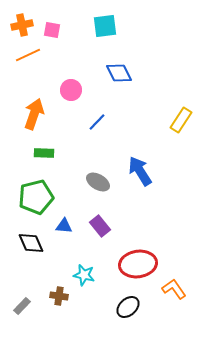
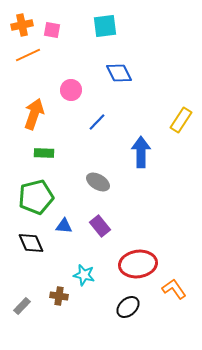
blue arrow: moved 1 px right, 19 px up; rotated 32 degrees clockwise
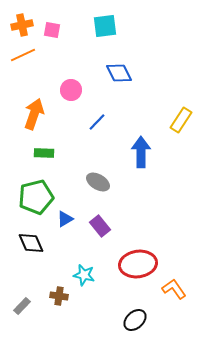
orange line: moved 5 px left
blue triangle: moved 1 px right, 7 px up; rotated 36 degrees counterclockwise
black ellipse: moved 7 px right, 13 px down
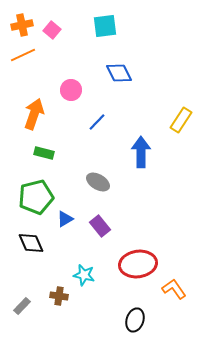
pink square: rotated 30 degrees clockwise
green rectangle: rotated 12 degrees clockwise
black ellipse: rotated 30 degrees counterclockwise
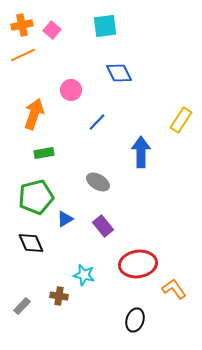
green rectangle: rotated 24 degrees counterclockwise
purple rectangle: moved 3 px right
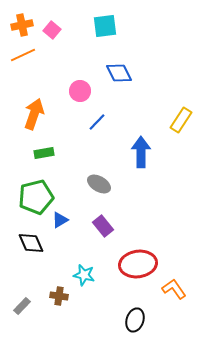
pink circle: moved 9 px right, 1 px down
gray ellipse: moved 1 px right, 2 px down
blue triangle: moved 5 px left, 1 px down
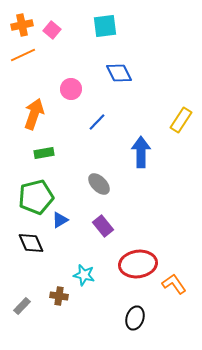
pink circle: moved 9 px left, 2 px up
gray ellipse: rotated 15 degrees clockwise
orange L-shape: moved 5 px up
black ellipse: moved 2 px up
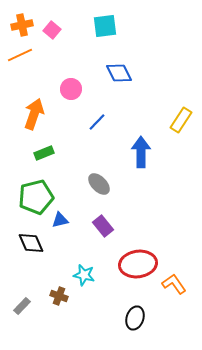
orange line: moved 3 px left
green rectangle: rotated 12 degrees counterclockwise
blue triangle: rotated 18 degrees clockwise
brown cross: rotated 12 degrees clockwise
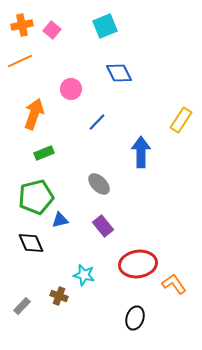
cyan square: rotated 15 degrees counterclockwise
orange line: moved 6 px down
